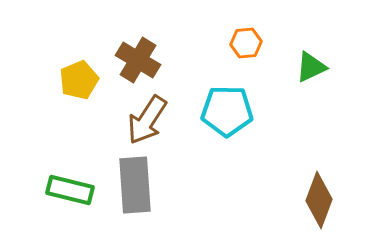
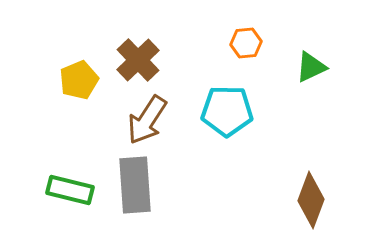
brown cross: rotated 15 degrees clockwise
brown diamond: moved 8 px left
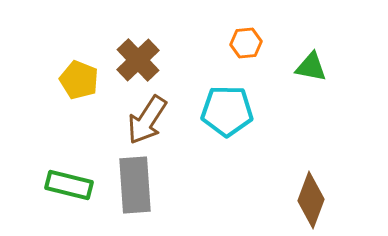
green triangle: rotated 36 degrees clockwise
yellow pentagon: rotated 27 degrees counterclockwise
green rectangle: moved 1 px left, 5 px up
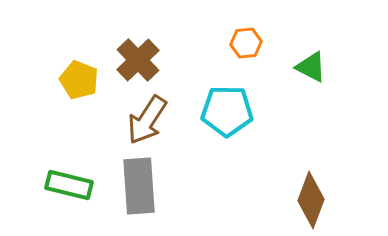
green triangle: rotated 16 degrees clockwise
gray rectangle: moved 4 px right, 1 px down
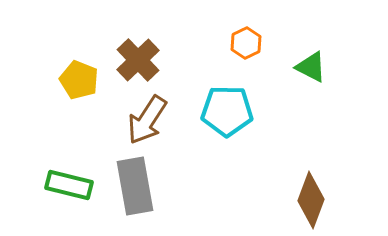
orange hexagon: rotated 20 degrees counterclockwise
gray rectangle: moved 4 px left; rotated 6 degrees counterclockwise
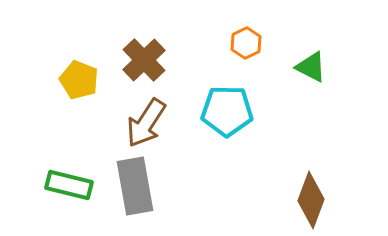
brown cross: moved 6 px right
brown arrow: moved 1 px left, 3 px down
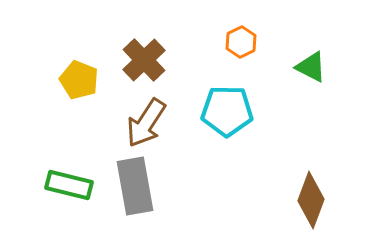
orange hexagon: moved 5 px left, 1 px up
